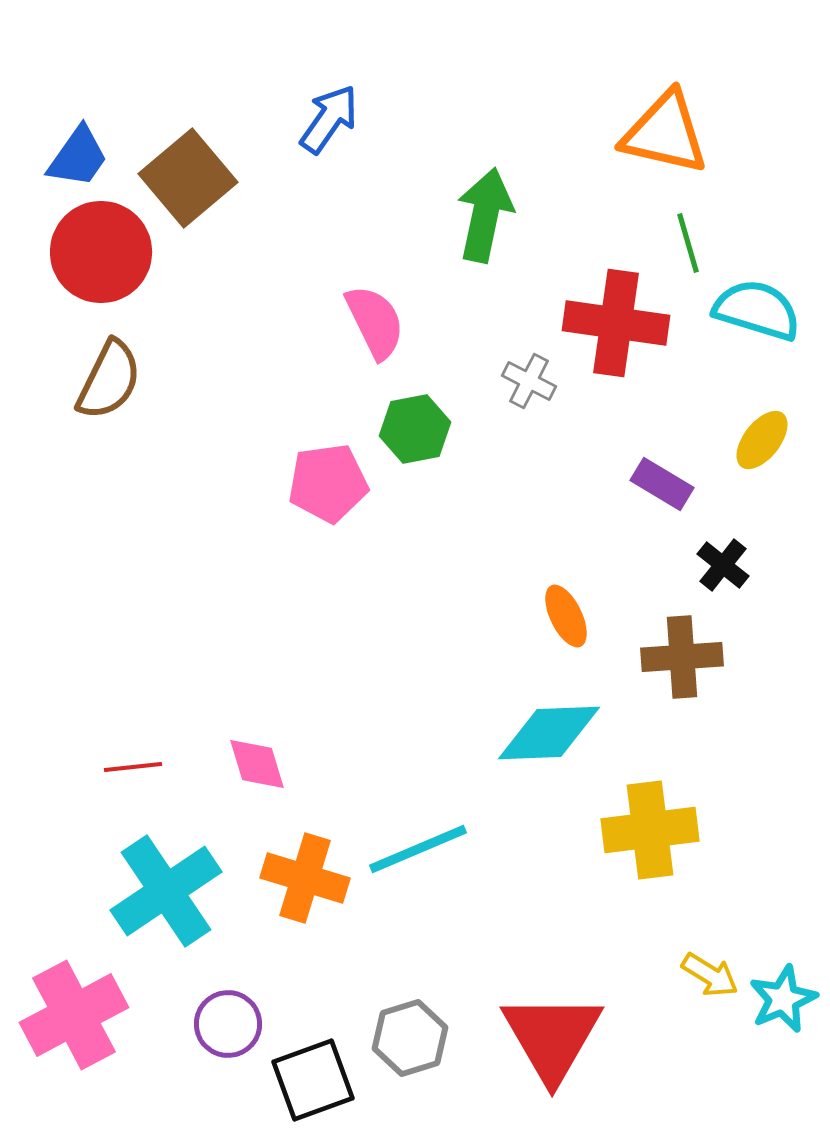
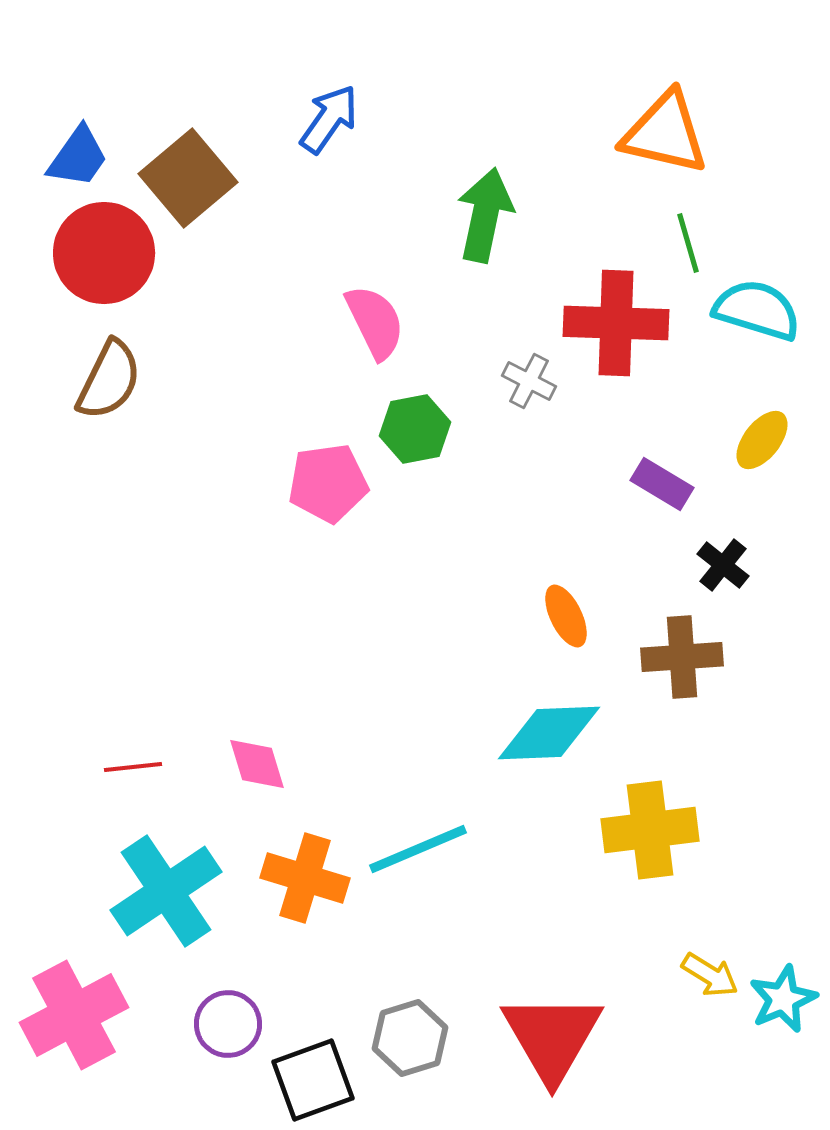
red circle: moved 3 px right, 1 px down
red cross: rotated 6 degrees counterclockwise
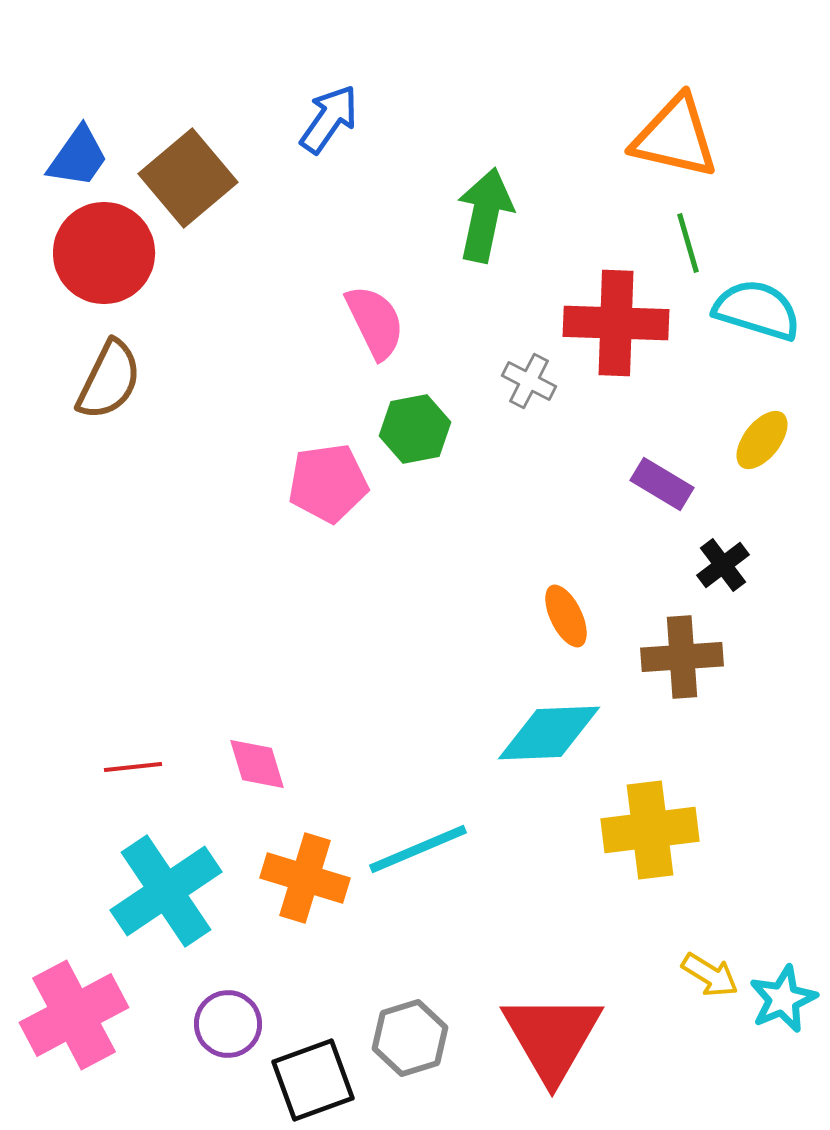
orange triangle: moved 10 px right, 4 px down
black cross: rotated 14 degrees clockwise
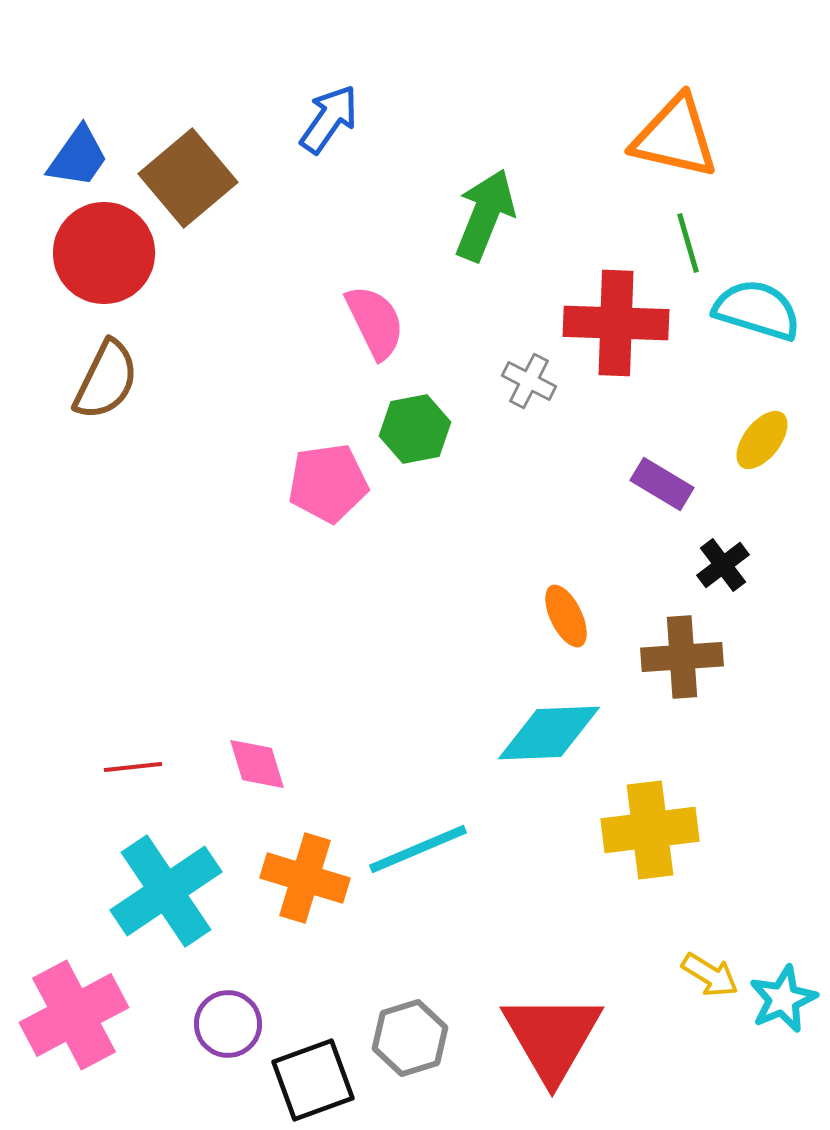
green arrow: rotated 10 degrees clockwise
brown semicircle: moved 3 px left
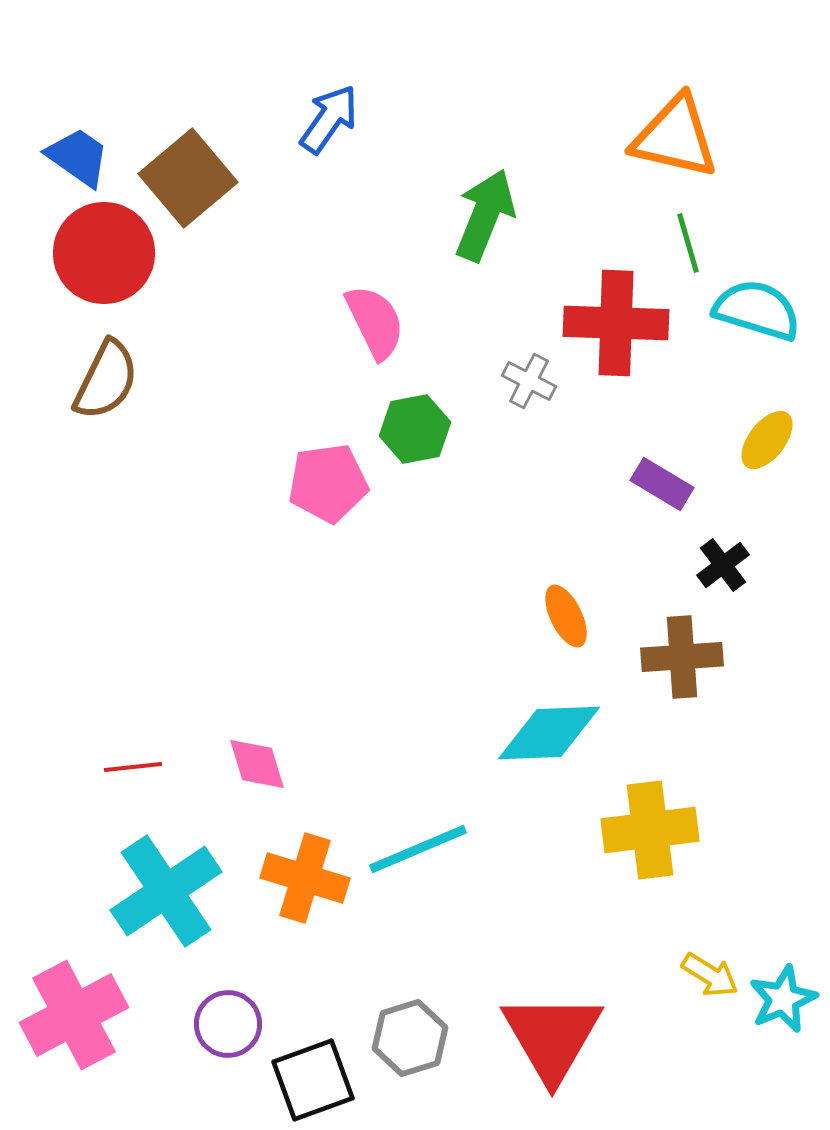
blue trapezoid: rotated 90 degrees counterclockwise
yellow ellipse: moved 5 px right
